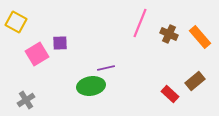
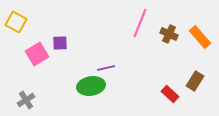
brown rectangle: rotated 18 degrees counterclockwise
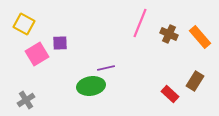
yellow square: moved 8 px right, 2 px down
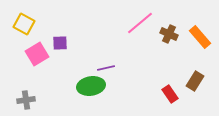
pink line: rotated 28 degrees clockwise
red rectangle: rotated 12 degrees clockwise
gray cross: rotated 24 degrees clockwise
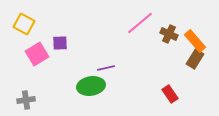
orange rectangle: moved 5 px left, 4 px down
brown rectangle: moved 22 px up
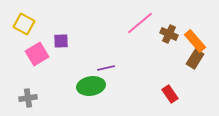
purple square: moved 1 px right, 2 px up
gray cross: moved 2 px right, 2 px up
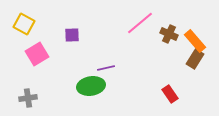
purple square: moved 11 px right, 6 px up
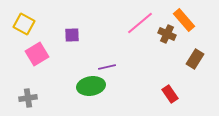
brown cross: moved 2 px left
orange rectangle: moved 11 px left, 21 px up
purple line: moved 1 px right, 1 px up
